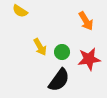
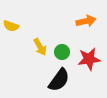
yellow semicircle: moved 9 px left, 15 px down; rotated 14 degrees counterclockwise
orange arrow: rotated 72 degrees counterclockwise
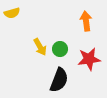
orange arrow: rotated 84 degrees counterclockwise
yellow semicircle: moved 1 px right, 13 px up; rotated 35 degrees counterclockwise
green circle: moved 2 px left, 3 px up
black semicircle: rotated 15 degrees counterclockwise
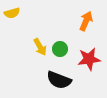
orange arrow: rotated 30 degrees clockwise
black semicircle: rotated 90 degrees clockwise
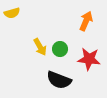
red star: rotated 15 degrees clockwise
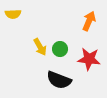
yellow semicircle: moved 1 px right, 1 px down; rotated 14 degrees clockwise
orange arrow: moved 3 px right
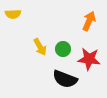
green circle: moved 3 px right
black semicircle: moved 6 px right, 1 px up
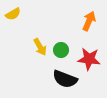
yellow semicircle: rotated 28 degrees counterclockwise
green circle: moved 2 px left, 1 px down
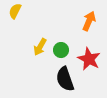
yellow semicircle: moved 2 px right, 3 px up; rotated 147 degrees clockwise
yellow arrow: rotated 60 degrees clockwise
red star: rotated 20 degrees clockwise
black semicircle: rotated 50 degrees clockwise
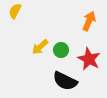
yellow arrow: rotated 18 degrees clockwise
black semicircle: moved 2 px down; rotated 45 degrees counterclockwise
